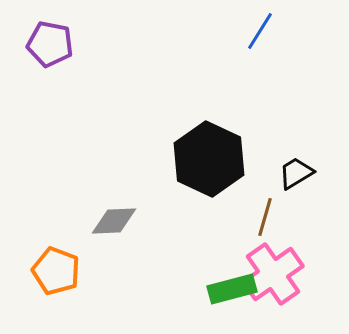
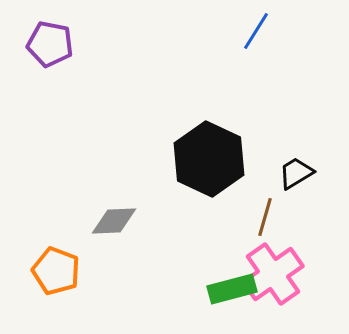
blue line: moved 4 px left
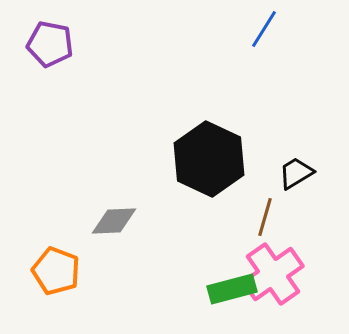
blue line: moved 8 px right, 2 px up
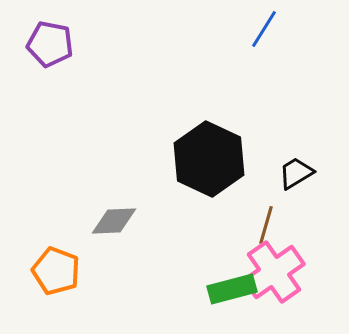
brown line: moved 1 px right, 8 px down
pink cross: moved 1 px right, 2 px up
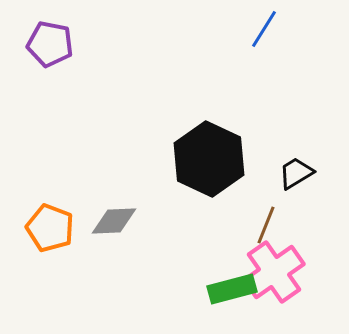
brown line: rotated 6 degrees clockwise
orange pentagon: moved 6 px left, 43 px up
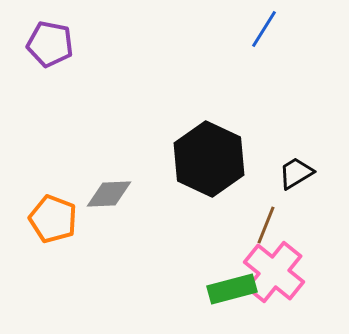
gray diamond: moved 5 px left, 27 px up
orange pentagon: moved 3 px right, 9 px up
pink cross: rotated 16 degrees counterclockwise
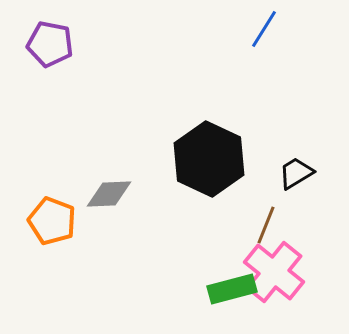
orange pentagon: moved 1 px left, 2 px down
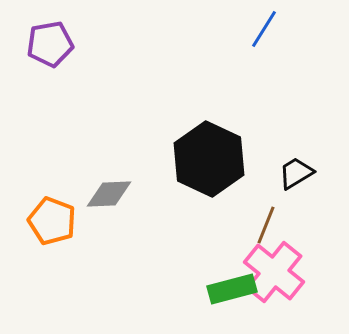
purple pentagon: rotated 21 degrees counterclockwise
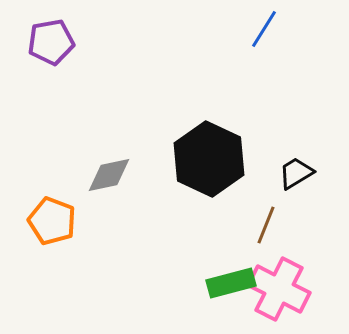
purple pentagon: moved 1 px right, 2 px up
gray diamond: moved 19 px up; rotated 9 degrees counterclockwise
pink cross: moved 5 px right, 17 px down; rotated 12 degrees counterclockwise
green rectangle: moved 1 px left, 6 px up
